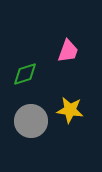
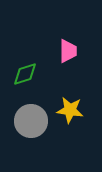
pink trapezoid: rotated 20 degrees counterclockwise
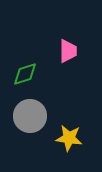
yellow star: moved 1 px left, 28 px down
gray circle: moved 1 px left, 5 px up
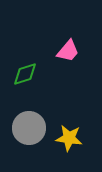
pink trapezoid: rotated 40 degrees clockwise
gray circle: moved 1 px left, 12 px down
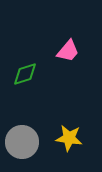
gray circle: moved 7 px left, 14 px down
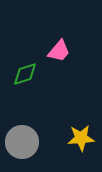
pink trapezoid: moved 9 px left
yellow star: moved 12 px right; rotated 12 degrees counterclockwise
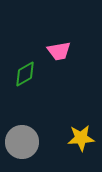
pink trapezoid: rotated 40 degrees clockwise
green diamond: rotated 12 degrees counterclockwise
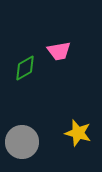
green diamond: moved 6 px up
yellow star: moved 3 px left, 5 px up; rotated 20 degrees clockwise
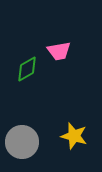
green diamond: moved 2 px right, 1 px down
yellow star: moved 4 px left, 3 px down
